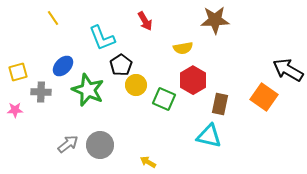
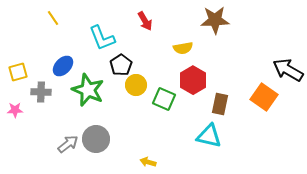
gray circle: moved 4 px left, 6 px up
yellow arrow: rotated 14 degrees counterclockwise
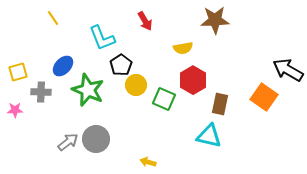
gray arrow: moved 2 px up
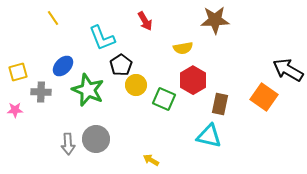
gray arrow: moved 2 px down; rotated 125 degrees clockwise
yellow arrow: moved 3 px right, 2 px up; rotated 14 degrees clockwise
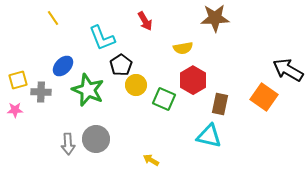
brown star: moved 2 px up
yellow square: moved 8 px down
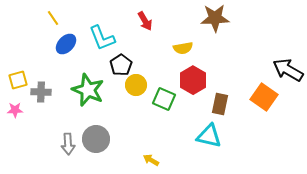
blue ellipse: moved 3 px right, 22 px up
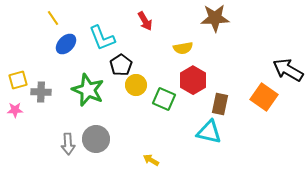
cyan triangle: moved 4 px up
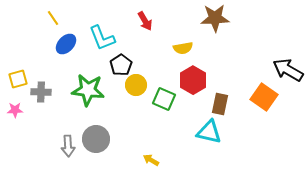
yellow square: moved 1 px up
green star: rotated 16 degrees counterclockwise
gray arrow: moved 2 px down
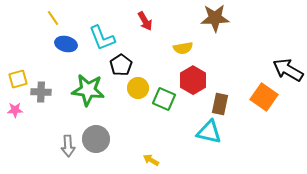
blue ellipse: rotated 60 degrees clockwise
yellow circle: moved 2 px right, 3 px down
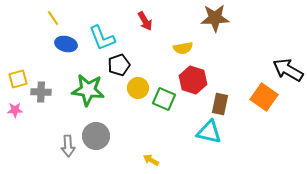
black pentagon: moved 2 px left; rotated 15 degrees clockwise
red hexagon: rotated 12 degrees counterclockwise
gray circle: moved 3 px up
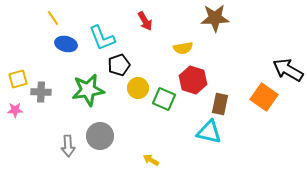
green star: rotated 16 degrees counterclockwise
gray circle: moved 4 px right
